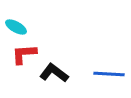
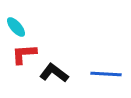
cyan ellipse: rotated 20 degrees clockwise
blue line: moved 3 px left
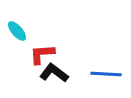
cyan ellipse: moved 1 px right, 4 px down
red L-shape: moved 18 px right
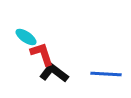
cyan ellipse: moved 9 px right, 6 px down; rotated 15 degrees counterclockwise
red L-shape: rotated 76 degrees clockwise
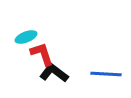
cyan ellipse: rotated 55 degrees counterclockwise
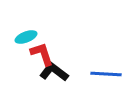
black L-shape: moved 1 px up
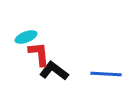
red L-shape: moved 3 px left; rotated 12 degrees clockwise
black L-shape: moved 1 px up
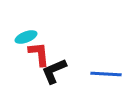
black L-shape: rotated 60 degrees counterclockwise
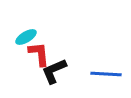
cyan ellipse: rotated 10 degrees counterclockwise
